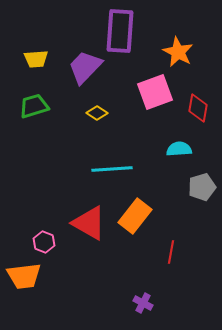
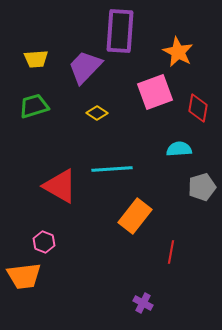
red triangle: moved 29 px left, 37 px up
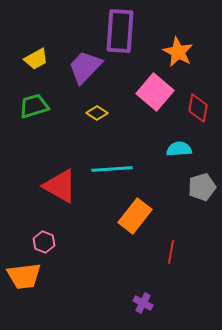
yellow trapezoid: rotated 25 degrees counterclockwise
pink square: rotated 30 degrees counterclockwise
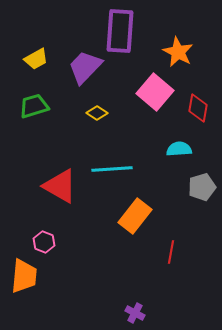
orange trapezoid: rotated 78 degrees counterclockwise
purple cross: moved 8 px left, 10 px down
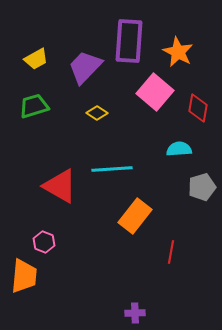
purple rectangle: moved 9 px right, 10 px down
purple cross: rotated 30 degrees counterclockwise
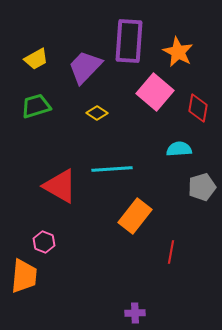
green trapezoid: moved 2 px right
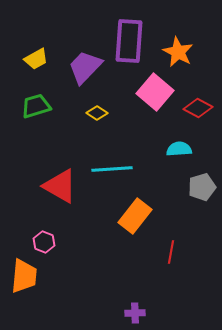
red diamond: rotated 72 degrees counterclockwise
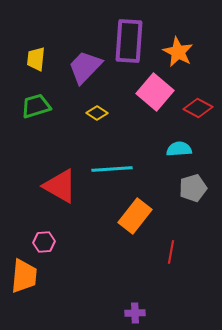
yellow trapezoid: rotated 125 degrees clockwise
gray pentagon: moved 9 px left, 1 px down
pink hexagon: rotated 25 degrees counterclockwise
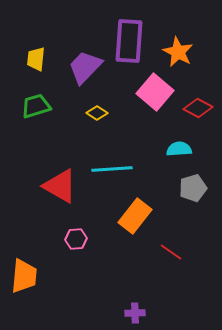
pink hexagon: moved 32 px right, 3 px up
red line: rotated 65 degrees counterclockwise
